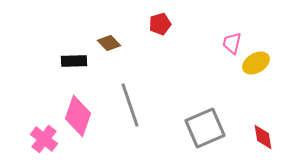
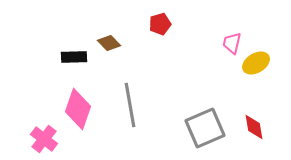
black rectangle: moved 4 px up
gray line: rotated 9 degrees clockwise
pink diamond: moved 7 px up
red diamond: moved 9 px left, 10 px up
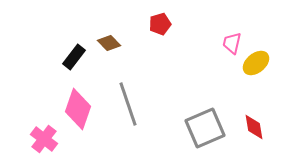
black rectangle: rotated 50 degrees counterclockwise
yellow ellipse: rotated 8 degrees counterclockwise
gray line: moved 2 px left, 1 px up; rotated 9 degrees counterclockwise
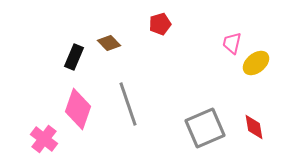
black rectangle: rotated 15 degrees counterclockwise
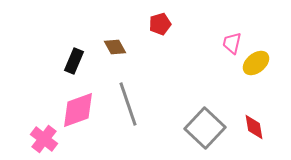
brown diamond: moved 6 px right, 4 px down; rotated 15 degrees clockwise
black rectangle: moved 4 px down
pink diamond: moved 1 px down; rotated 51 degrees clockwise
gray square: rotated 24 degrees counterclockwise
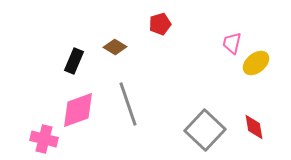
brown diamond: rotated 30 degrees counterclockwise
gray square: moved 2 px down
pink cross: rotated 24 degrees counterclockwise
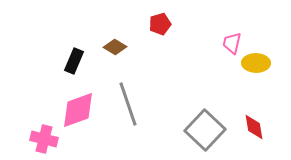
yellow ellipse: rotated 40 degrees clockwise
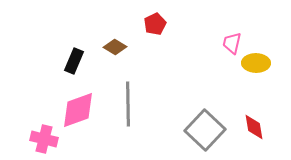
red pentagon: moved 5 px left; rotated 10 degrees counterclockwise
gray line: rotated 18 degrees clockwise
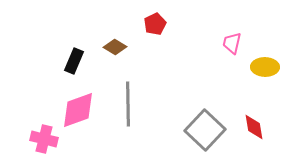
yellow ellipse: moved 9 px right, 4 px down
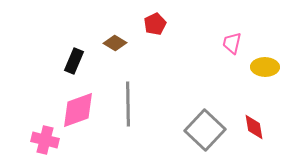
brown diamond: moved 4 px up
pink cross: moved 1 px right, 1 px down
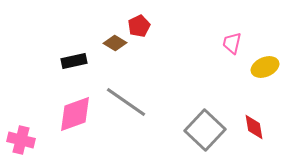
red pentagon: moved 16 px left, 2 px down
black rectangle: rotated 55 degrees clockwise
yellow ellipse: rotated 24 degrees counterclockwise
gray line: moved 2 px left, 2 px up; rotated 54 degrees counterclockwise
pink diamond: moved 3 px left, 4 px down
pink cross: moved 24 px left
